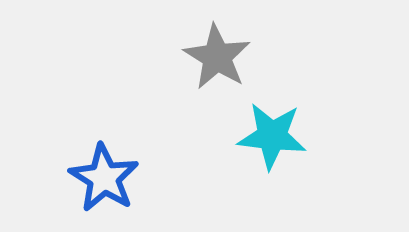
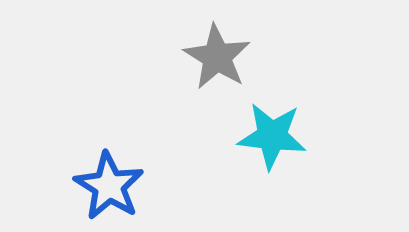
blue star: moved 5 px right, 8 px down
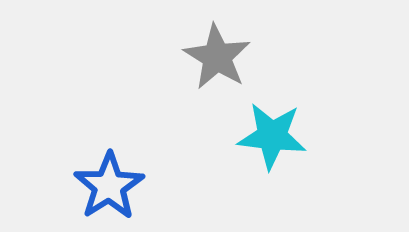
blue star: rotated 8 degrees clockwise
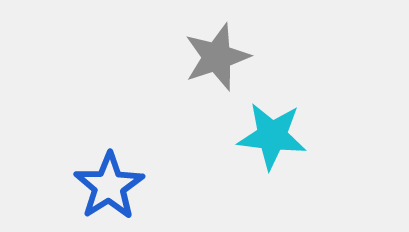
gray star: rotated 22 degrees clockwise
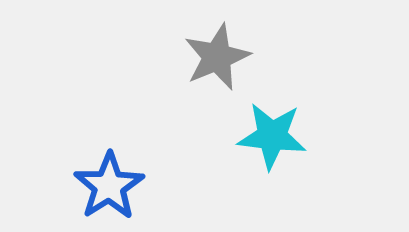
gray star: rotated 4 degrees counterclockwise
